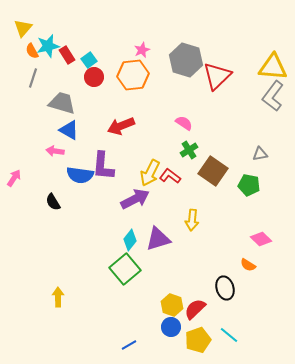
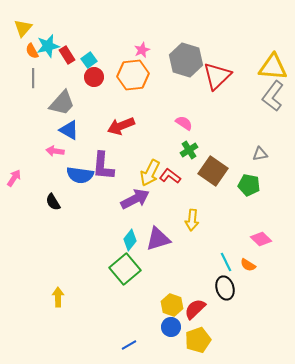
gray line at (33, 78): rotated 18 degrees counterclockwise
gray trapezoid at (62, 103): rotated 116 degrees clockwise
cyan line at (229, 335): moved 3 px left, 73 px up; rotated 24 degrees clockwise
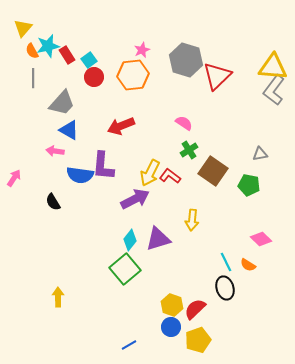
gray L-shape at (273, 96): moved 1 px right, 6 px up
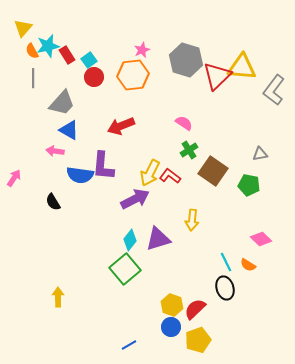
yellow triangle at (273, 67): moved 31 px left
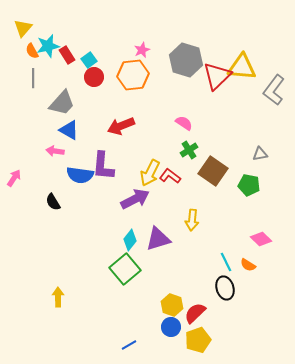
red semicircle at (195, 309): moved 4 px down
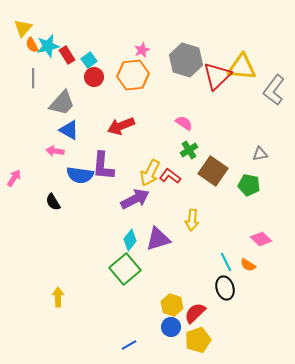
orange semicircle at (32, 51): moved 6 px up
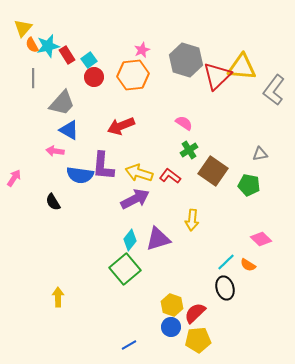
yellow arrow at (150, 173): moved 11 px left; rotated 80 degrees clockwise
cyan line at (226, 262): rotated 72 degrees clockwise
yellow pentagon at (198, 340): rotated 15 degrees clockwise
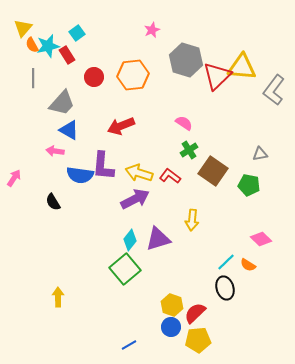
pink star at (142, 50): moved 10 px right, 20 px up
cyan square at (89, 60): moved 12 px left, 27 px up
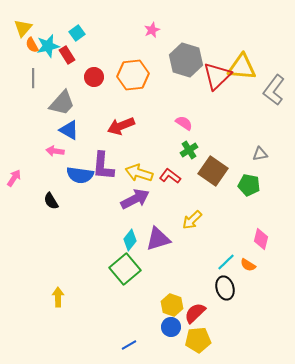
black semicircle at (53, 202): moved 2 px left, 1 px up
yellow arrow at (192, 220): rotated 40 degrees clockwise
pink diamond at (261, 239): rotated 60 degrees clockwise
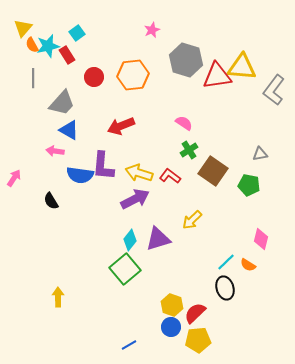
red triangle at (217, 76): rotated 36 degrees clockwise
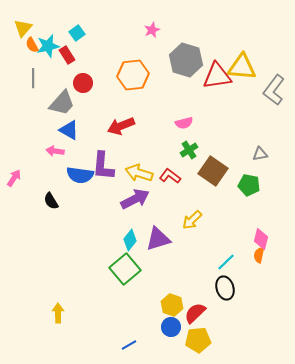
red circle at (94, 77): moved 11 px left, 6 px down
pink semicircle at (184, 123): rotated 132 degrees clockwise
orange semicircle at (248, 265): moved 11 px right, 10 px up; rotated 70 degrees clockwise
yellow arrow at (58, 297): moved 16 px down
